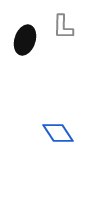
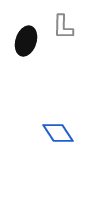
black ellipse: moved 1 px right, 1 px down
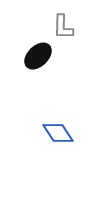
black ellipse: moved 12 px right, 15 px down; rotated 28 degrees clockwise
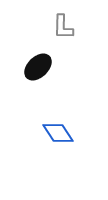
black ellipse: moved 11 px down
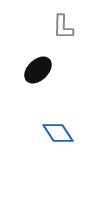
black ellipse: moved 3 px down
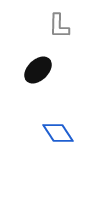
gray L-shape: moved 4 px left, 1 px up
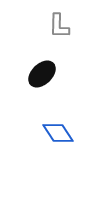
black ellipse: moved 4 px right, 4 px down
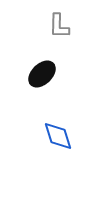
blue diamond: moved 3 px down; rotated 16 degrees clockwise
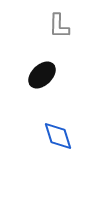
black ellipse: moved 1 px down
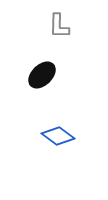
blue diamond: rotated 36 degrees counterclockwise
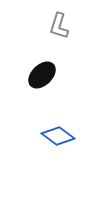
gray L-shape: rotated 16 degrees clockwise
